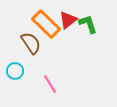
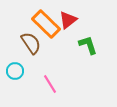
green L-shape: moved 21 px down
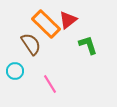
brown semicircle: moved 1 px down
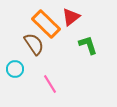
red triangle: moved 3 px right, 3 px up
brown semicircle: moved 3 px right
cyan circle: moved 2 px up
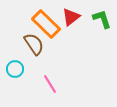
green L-shape: moved 14 px right, 26 px up
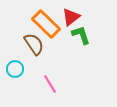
green L-shape: moved 21 px left, 16 px down
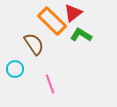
red triangle: moved 2 px right, 4 px up
orange rectangle: moved 6 px right, 3 px up
green L-shape: rotated 40 degrees counterclockwise
pink line: rotated 12 degrees clockwise
